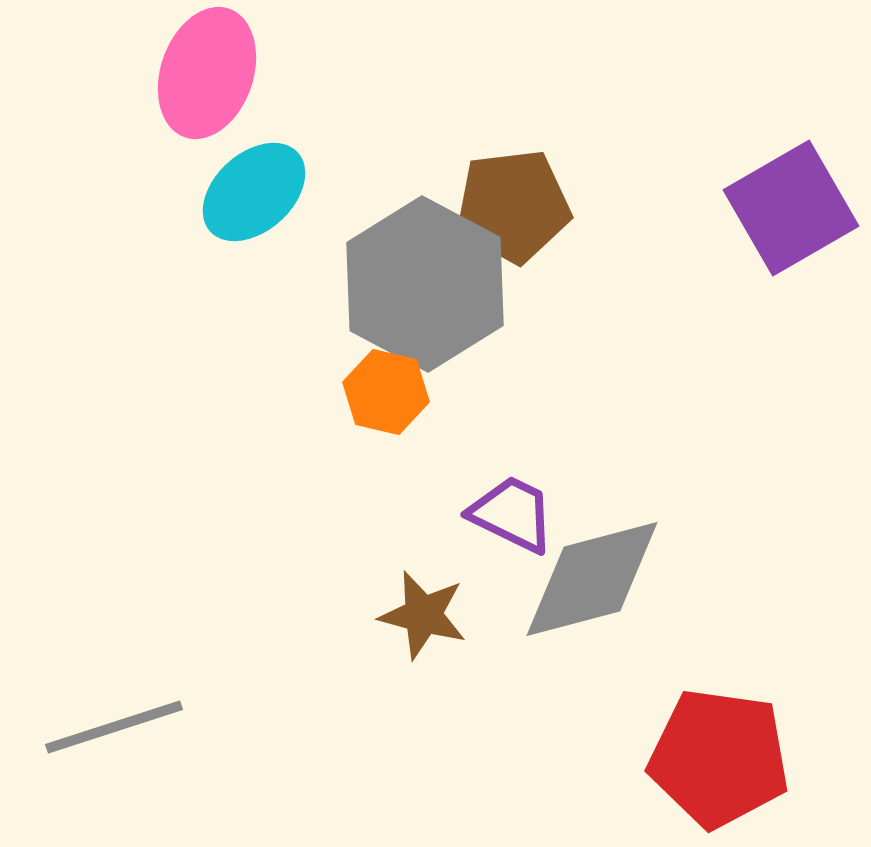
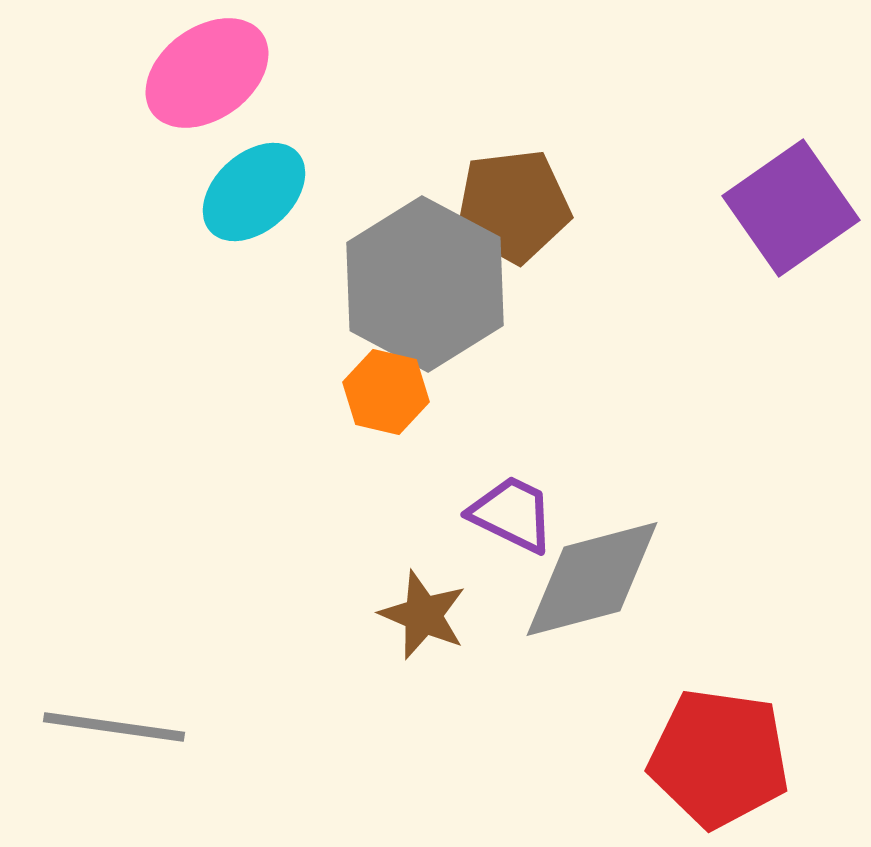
pink ellipse: rotated 35 degrees clockwise
purple square: rotated 5 degrees counterclockwise
brown star: rotated 8 degrees clockwise
gray line: rotated 26 degrees clockwise
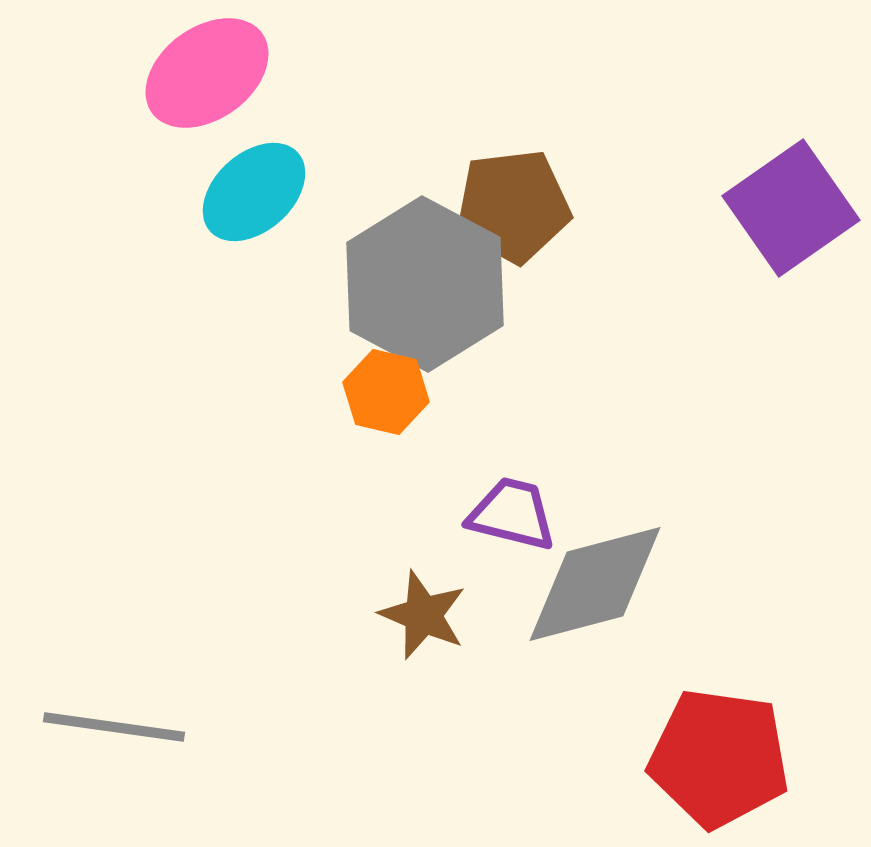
purple trapezoid: rotated 12 degrees counterclockwise
gray diamond: moved 3 px right, 5 px down
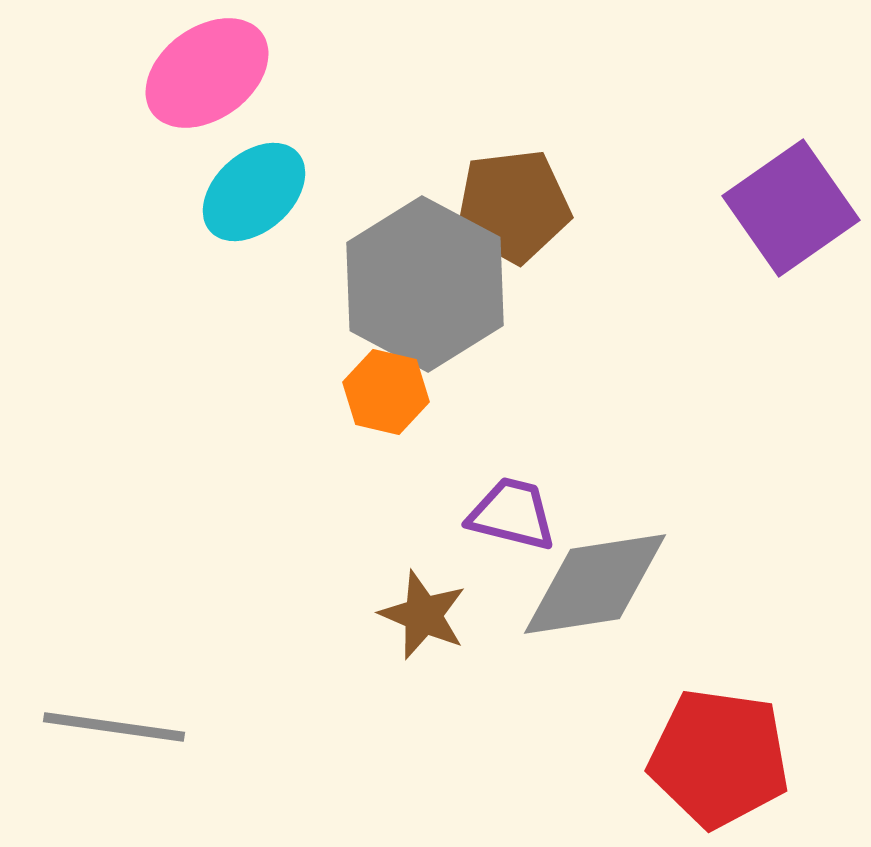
gray diamond: rotated 6 degrees clockwise
